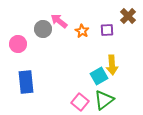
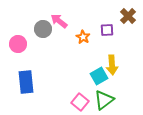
orange star: moved 1 px right, 6 px down
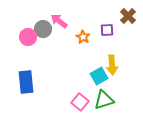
pink circle: moved 10 px right, 7 px up
green triangle: rotated 20 degrees clockwise
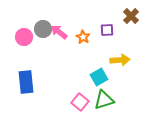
brown cross: moved 3 px right
pink arrow: moved 11 px down
pink circle: moved 4 px left
yellow arrow: moved 8 px right, 5 px up; rotated 90 degrees counterclockwise
cyan square: moved 1 px down
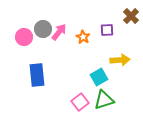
pink arrow: rotated 90 degrees clockwise
blue rectangle: moved 11 px right, 7 px up
pink square: rotated 12 degrees clockwise
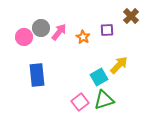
gray circle: moved 2 px left, 1 px up
yellow arrow: moved 1 px left, 5 px down; rotated 42 degrees counterclockwise
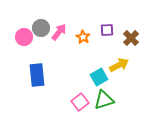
brown cross: moved 22 px down
yellow arrow: rotated 18 degrees clockwise
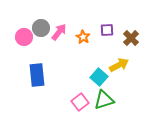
cyan square: rotated 18 degrees counterclockwise
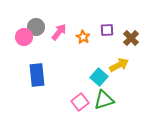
gray circle: moved 5 px left, 1 px up
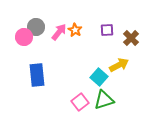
orange star: moved 8 px left, 7 px up
